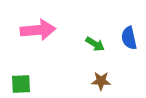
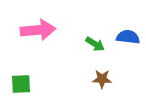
blue semicircle: moved 1 px left, 1 px up; rotated 110 degrees clockwise
brown star: moved 1 px right, 2 px up
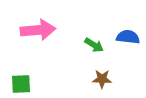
green arrow: moved 1 px left, 1 px down
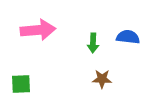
green arrow: moved 1 px left, 2 px up; rotated 60 degrees clockwise
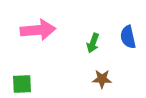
blue semicircle: rotated 110 degrees counterclockwise
green arrow: rotated 18 degrees clockwise
green square: moved 1 px right
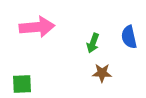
pink arrow: moved 1 px left, 3 px up
blue semicircle: moved 1 px right
brown star: moved 6 px up
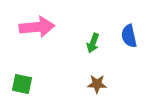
blue semicircle: moved 1 px up
brown star: moved 5 px left, 11 px down
green square: rotated 15 degrees clockwise
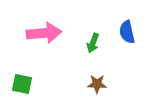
pink arrow: moved 7 px right, 6 px down
blue semicircle: moved 2 px left, 4 px up
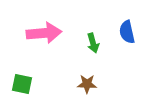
green arrow: rotated 36 degrees counterclockwise
brown star: moved 10 px left
